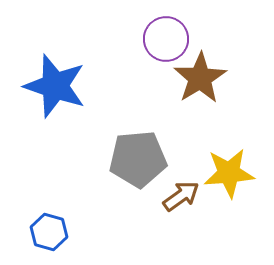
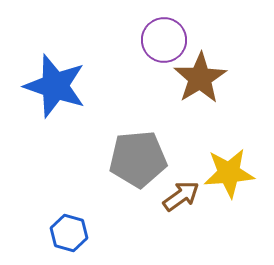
purple circle: moved 2 px left, 1 px down
blue hexagon: moved 20 px right, 1 px down
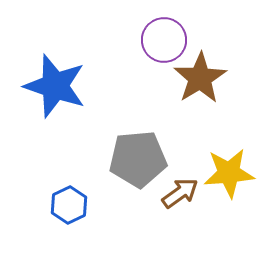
brown arrow: moved 1 px left, 3 px up
blue hexagon: moved 28 px up; rotated 18 degrees clockwise
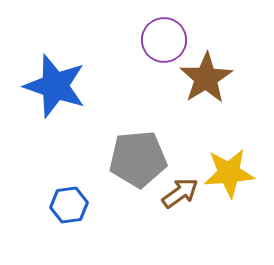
brown star: moved 6 px right
blue hexagon: rotated 18 degrees clockwise
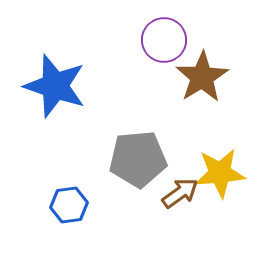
brown star: moved 4 px left, 1 px up
yellow star: moved 9 px left
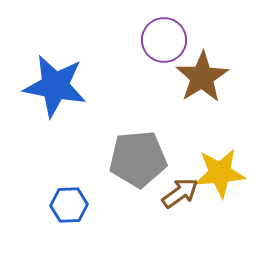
blue star: rotated 8 degrees counterclockwise
blue hexagon: rotated 6 degrees clockwise
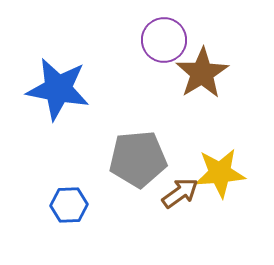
brown star: moved 4 px up
blue star: moved 3 px right, 3 px down
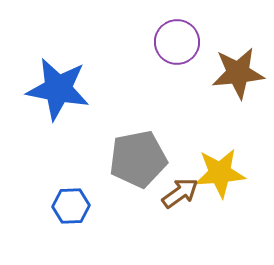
purple circle: moved 13 px right, 2 px down
brown star: moved 36 px right; rotated 26 degrees clockwise
gray pentagon: rotated 6 degrees counterclockwise
blue hexagon: moved 2 px right, 1 px down
